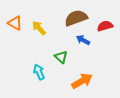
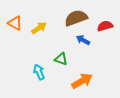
yellow arrow: rotated 98 degrees clockwise
green triangle: moved 2 px down; rotated 24 degrees counterclockwise
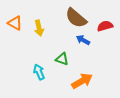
brown semicircle: rotated 120 degrees counterclockwise
yellow arrow: rotated 112 degrees clockwise
green triangle: moved 1 px right
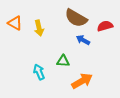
brown semicircle: rotated 10 degrees counterclockwise
green triangle: moved 1 px right, 2 px down; rotated 16 degrees counterclockwise
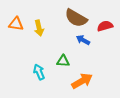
orange triangle: moved 1 px right, 1 px down; rotated 21 degrees counterclockwise
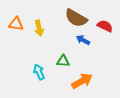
red semicircle: rotated 42 degrees clockwise
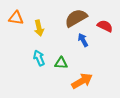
brown semicircle: rotated 120 degrees clockwise
orange triangle: moved 6 px up
blue arrow: rotated 32 degrees clockwise
green triangle: moved 2 px left, 2 px down
cyan arrow: moved 14 px up
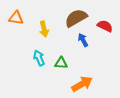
yellow arrow: moved 5 px right, 1 px down
orange arrow: moved 3 px down
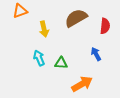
orange triangle: moved 4 px right, 7 px up; rotated 28 degrees counterclockwise
red semicircle: rotated 70 degrees clockwise
blue arrow: moved 13 px right, 14 px down
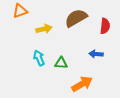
yellow arrow: rotated 91 degrees counterclockwise
blue arrow: rotated 56 degrees counterclockwise
